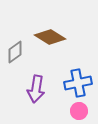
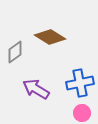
blue cross: moved 2 px right
purple arrow: rotated 112 degrees clockwise
pink circle: moved 3 px right, 2 px down
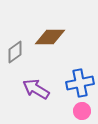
brown diamond: rotated 32 degrees counterclockwise
pink circle: moved 2 px up
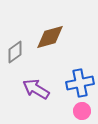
brown diamond: rotated 16 degrees counterclockwise
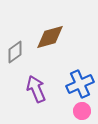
blue cross: moved 1 px down; rotated 12 degrees counterclockwise
purple arrow: rotated 36 degrees clockwise
